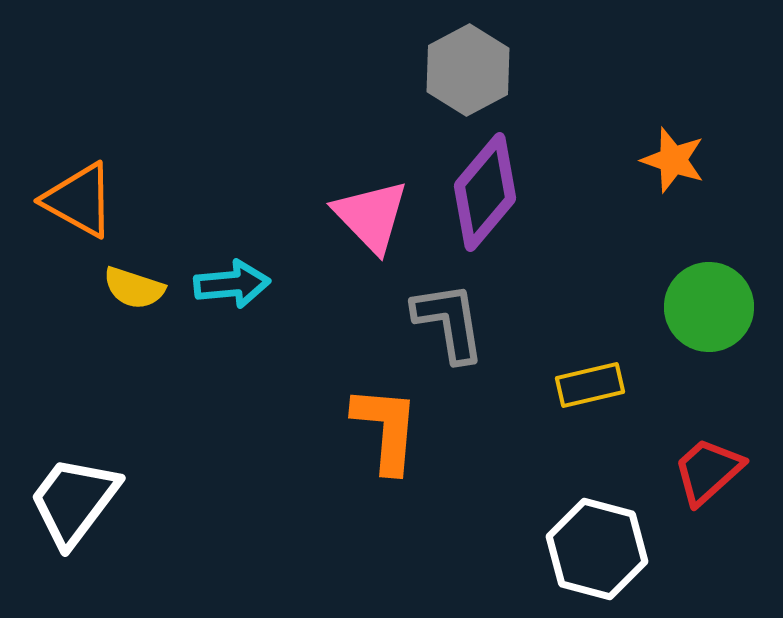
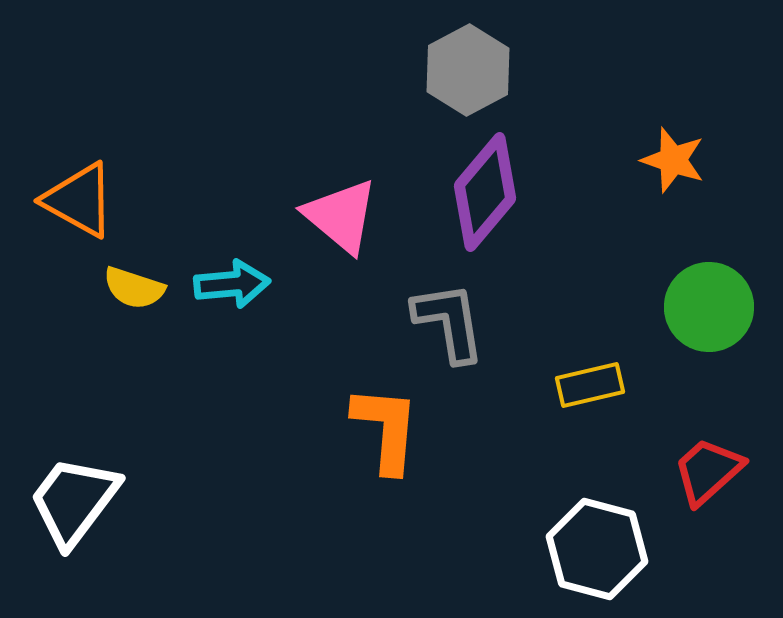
pink triangle: moved 30 px left; rotated 6 degrees counterclockwise
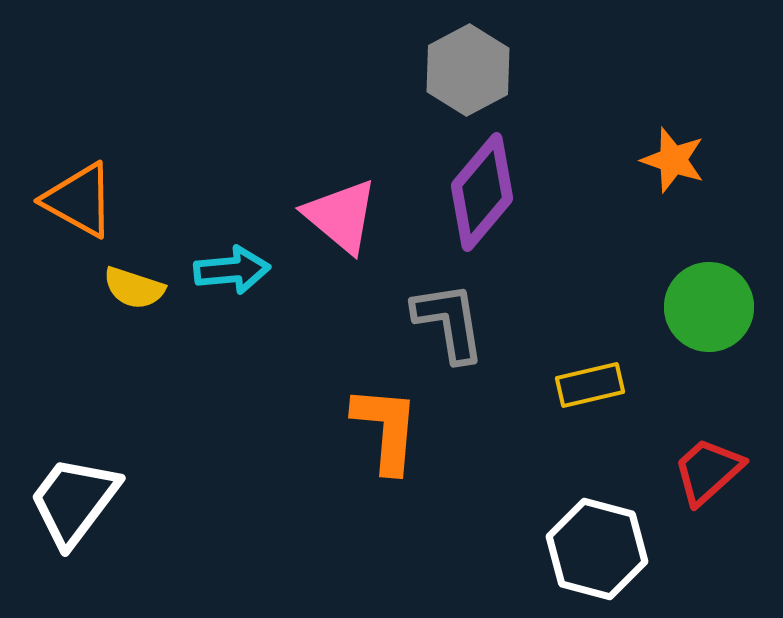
purple diamond: moved 3 px left
cyan arrow: moved 14 px up
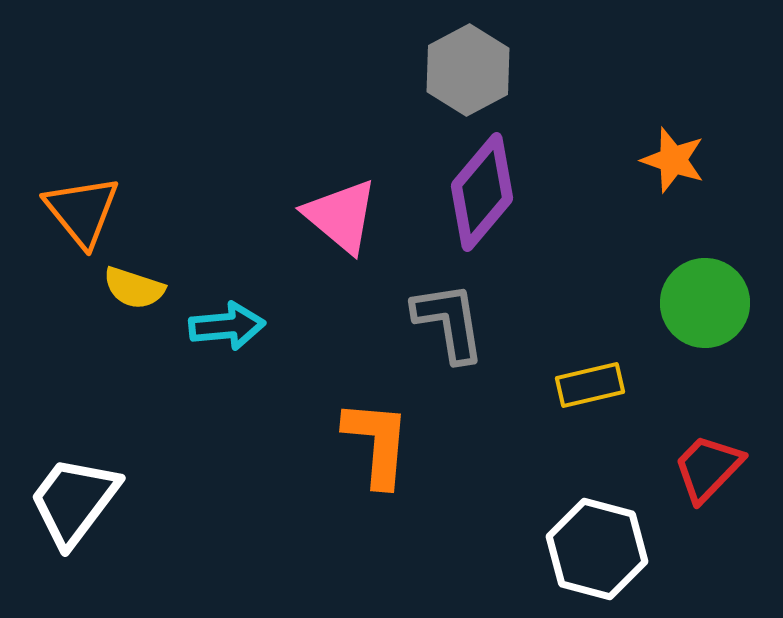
orange triangle: moved 3 px right, 11 px down; rotated 22 degrees clockwise
cyan arrow: moved 5 px left, 56 px down
green circle: moved 4 px left, 4 px up
orange L-shape: moved 9 px left, 14 px down
red trapezoid: moved 3 px up; rotated 4 degrees counterclockwise
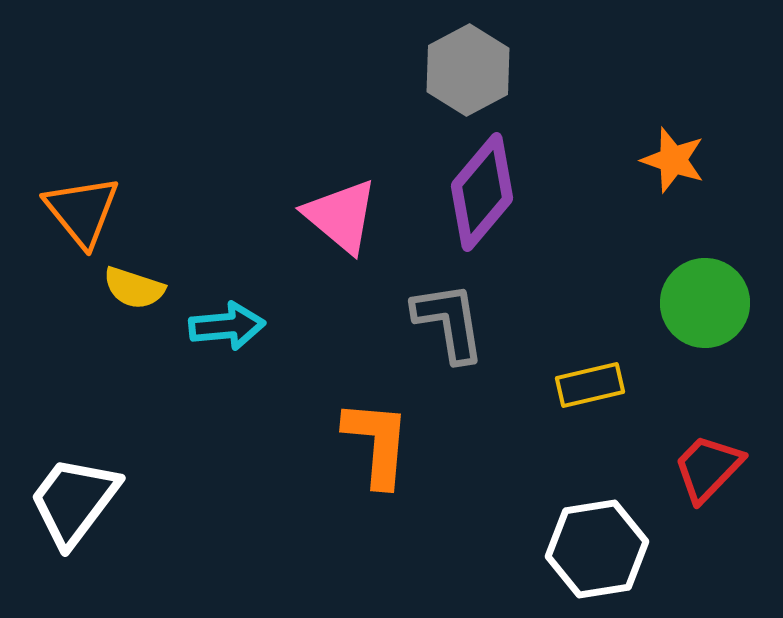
white hexagon: rotated 24 degrees counterclockwise
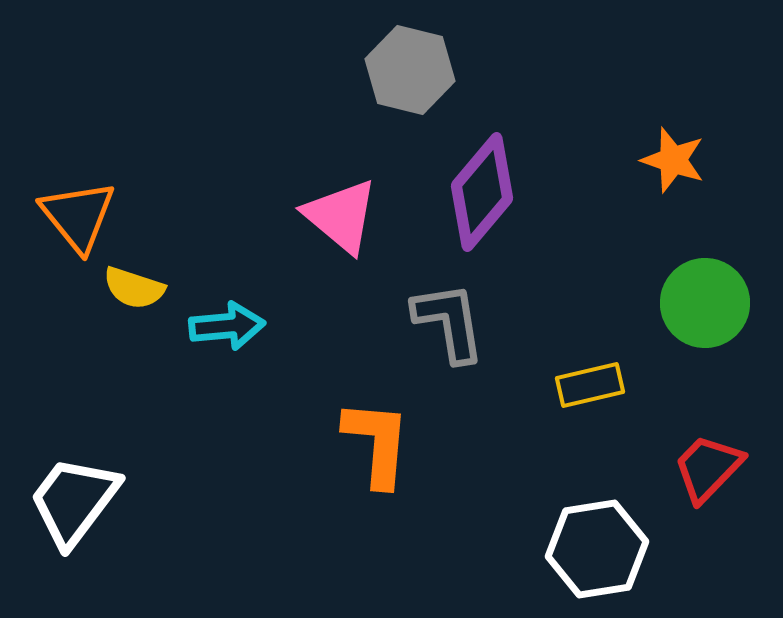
gray hexagon: moved 58 px left; rotated 18 degrees counterclockwise
orange triangle: moved 4 px left, 5 px down
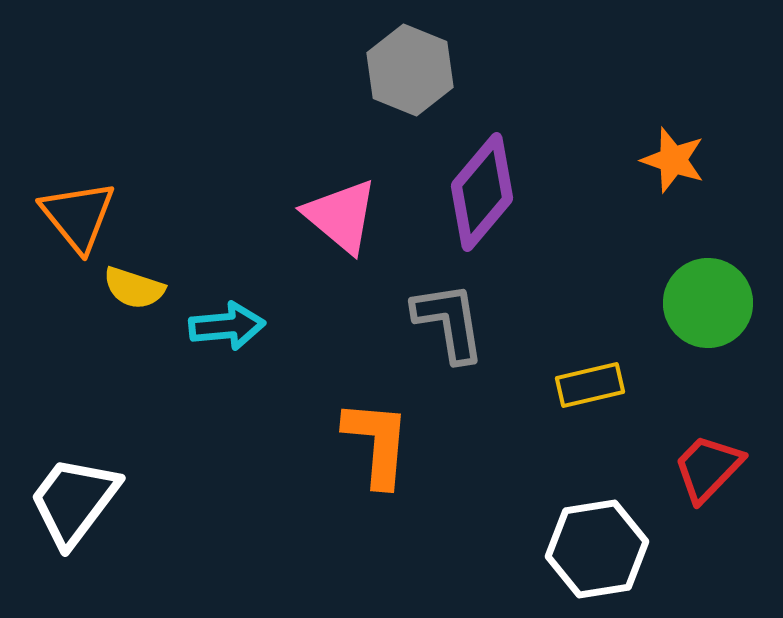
gray hexagon: rotated 8 degrees clockwise
green circle: moved 3 px right
